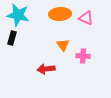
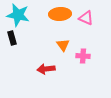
black rectangle: rotated 32 degrees counterclockwise
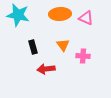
black rectangle: moved 21 px right, 9 px down
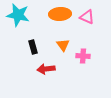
pink triangle: moved 1 px right, 1 px up
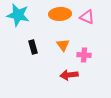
pink cross: moved 1 px right, 1 px up
red arrow: moved 23 px right, 6 px down
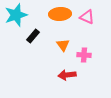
cyan star: moved 2 px left; rotated 30 degrees counterclockwise
black rectangle: moved 11 px up; rotated 56 degrees clockwise
red arrow: moved 2 px left
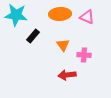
cyan star: rotated 25 degrees clockwise
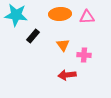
pink triangle: rotated 28 degrees counterclockwise
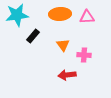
cyan star: moved 1 px right; rotated 15 degrees counterclockwise
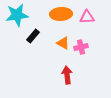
orange ellipse: moved 1 px right
orange triangle: moved 2 px up; rotated 24 degrees counterclockwise
pink cross: moved 3 px left, 8 px up; rotated 16 degrees counterclockwise
red arrow: rotated 90 degrees clockwise
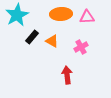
cyan star: rotated 20 degrees counterclockwise
black rectangle: moved 1 px left, 1 px down
orange triangle: moved 11 px left, 2 px up
pink cross: rotated 16 degrees counterclockwise
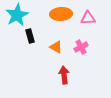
pink triangle: moved 1 px right, 1 px down
black rectangle: moved 2 px left, 1 px up; rotated 56 degrees counterclockwise
orange triangle: moved 4 px right, 6 px down
red arrow: moved 3 px left
